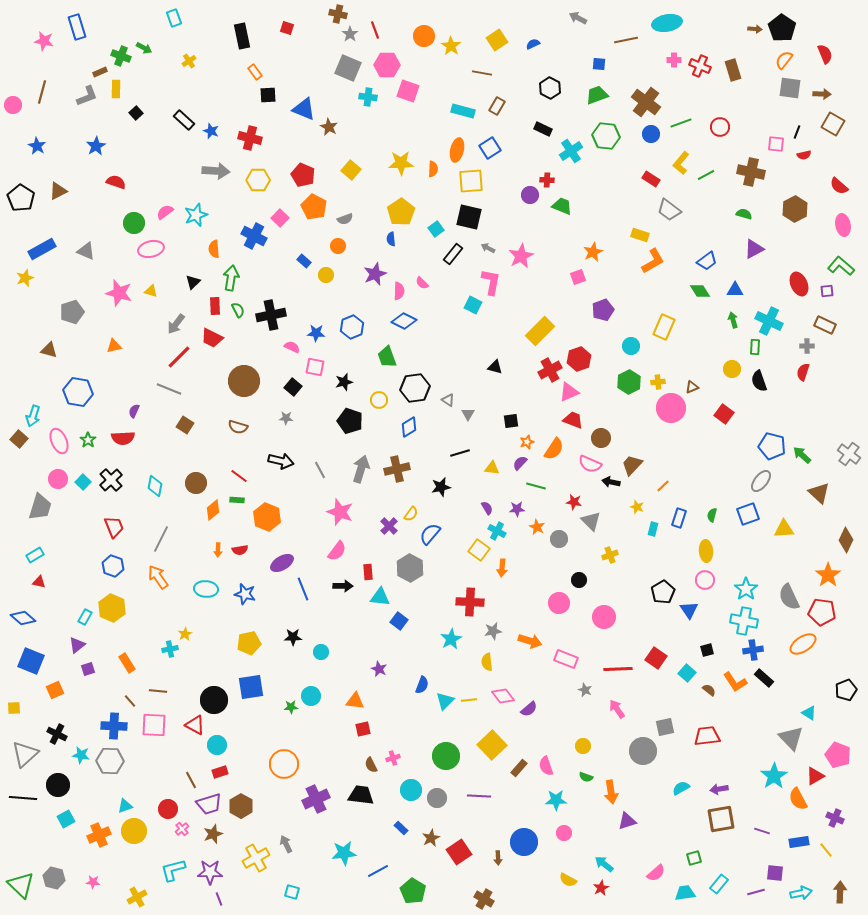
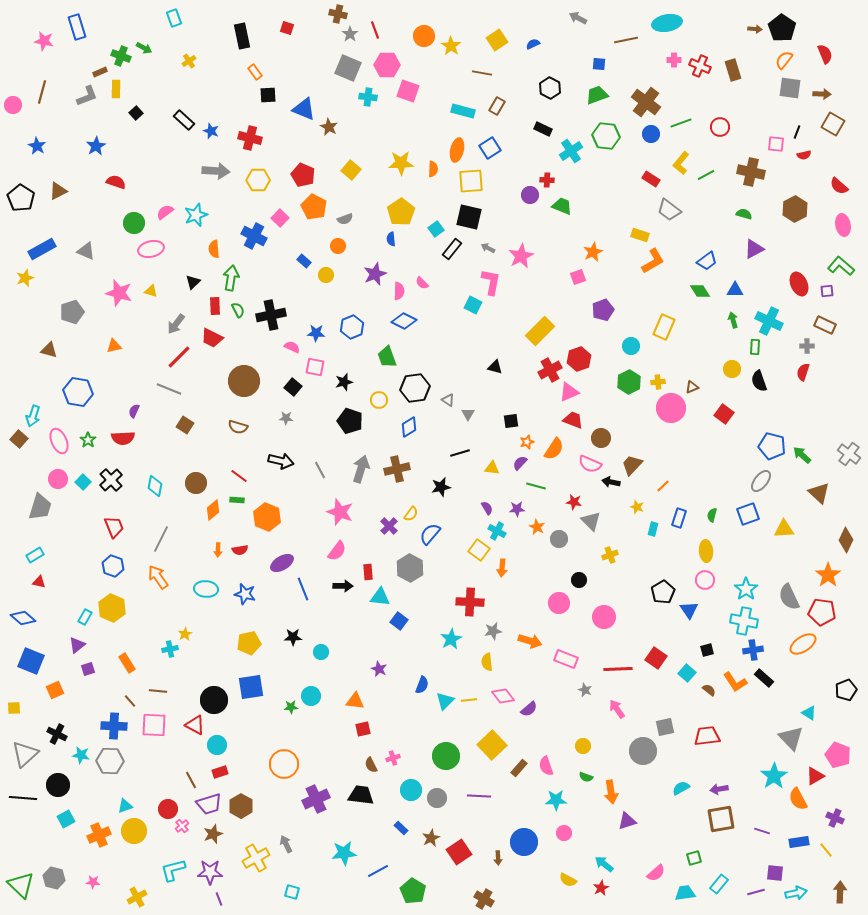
black rectangle at (453, 254): moved 1 px left, 5 px up
pink cross at (182, 829): moved 3 px up
cyan arrow at (801, 893): moved 5 px left
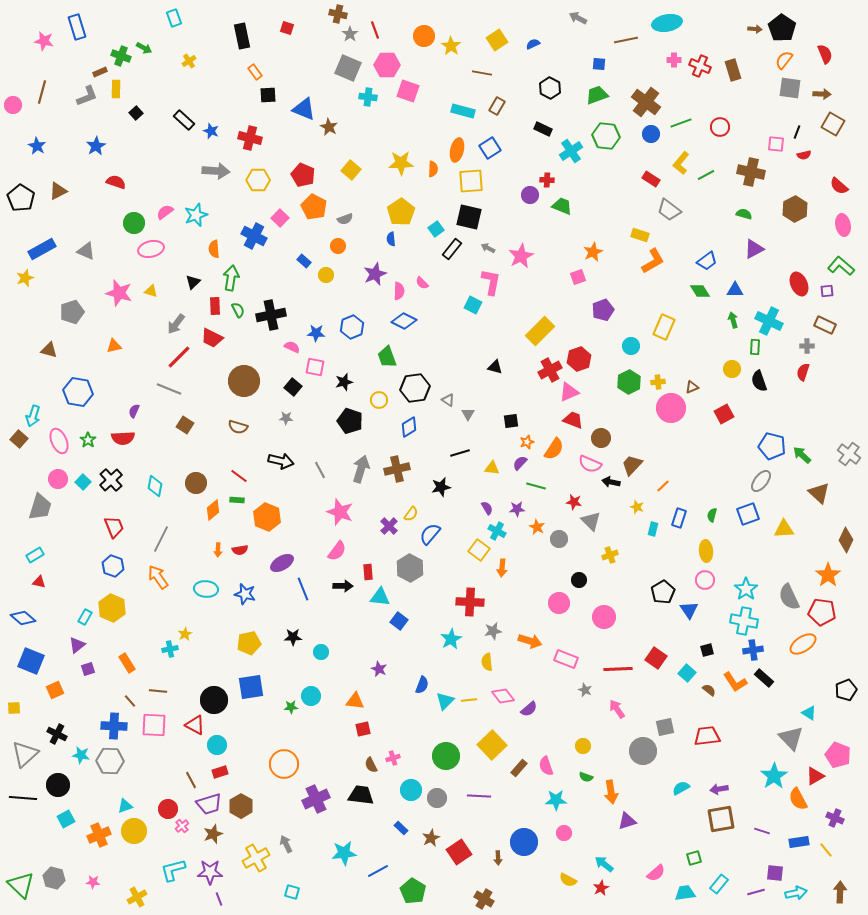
red square at (724, 414): rotated 24 degrees clockwise
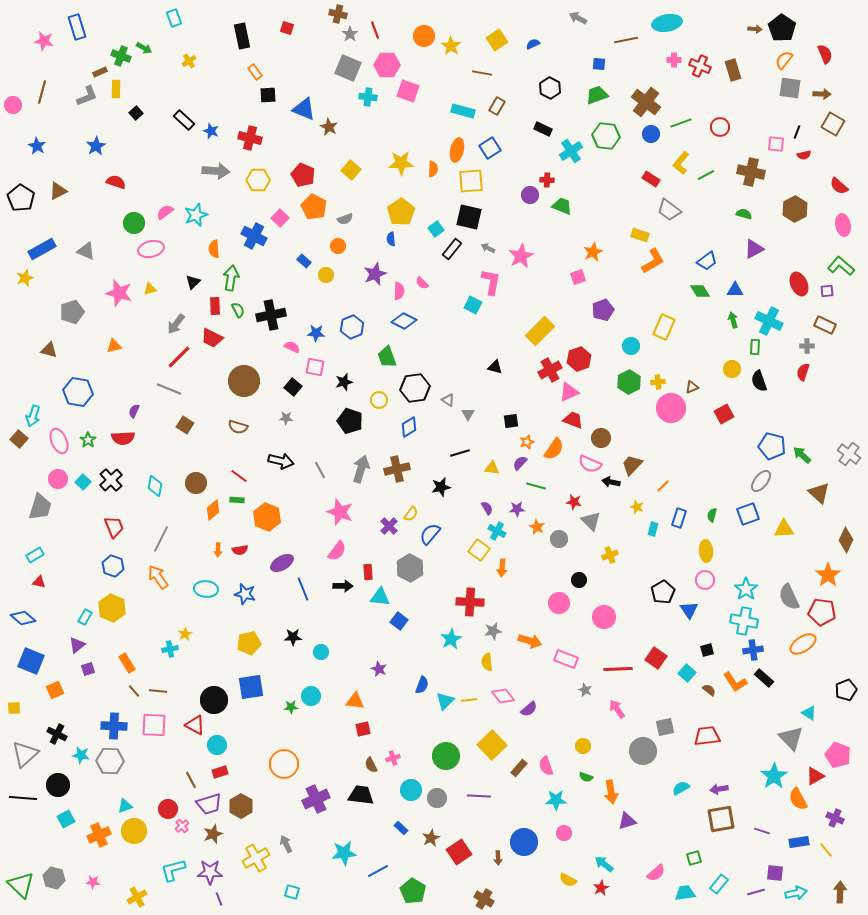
yellow triangle at (151, 291): moved 1 px left, 2 px up; rotated 32 degrees counterclockwise
brown line at (130, 701): moved 4 px right, 10 px up
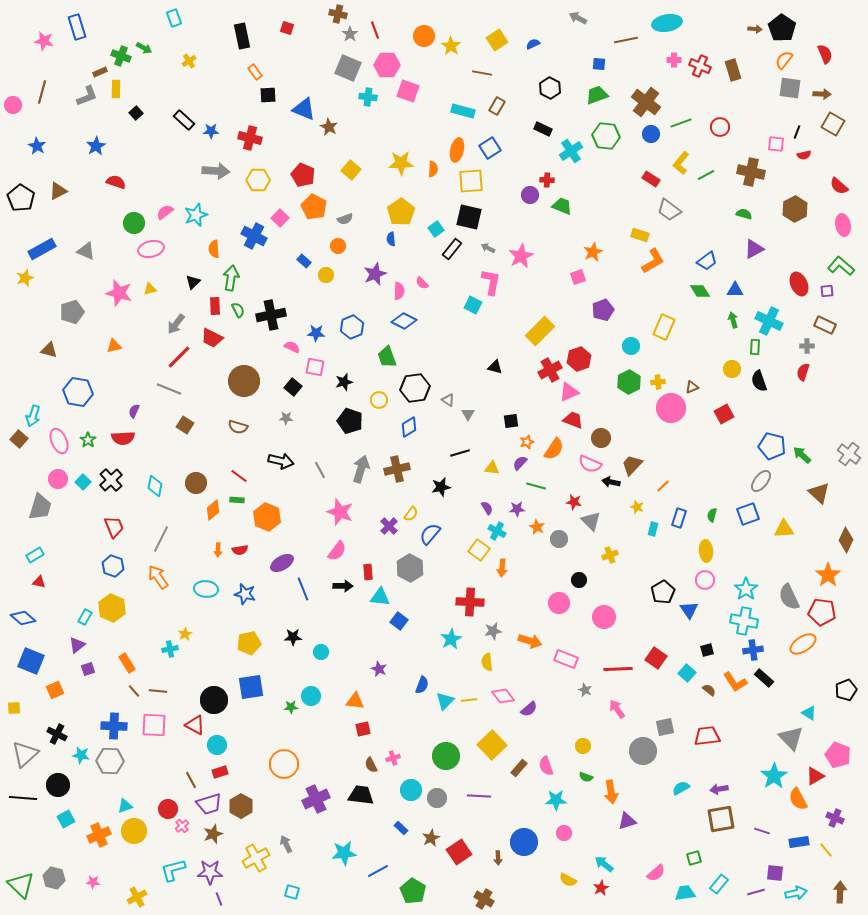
blue star at (211, 131): rotated 21 degrees counterclockwise
